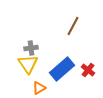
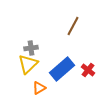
yellow triangle: rotated 20 degrees clockwise
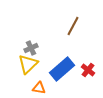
gray cross: rotated 16 degrees counterclockwise
orange triangle: rotated 40 degrees clockwise
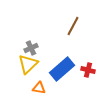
red cross: rotated 24 degrees counterclockwise
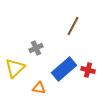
gray cross: moved 5 px right
yellow triangle: moved 13 px left, 4 px down
blue rectangle: moved 2 px right
